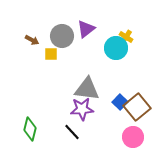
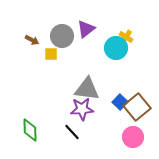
green diamond: moved 1 px down; rotated 15 degrees counterclockwise
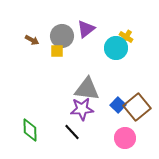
yellow square: moved 6 px right, 3 px up
blue square: moved 2 px left, 3 px down
pink circle: moved 8 px left, 1 px down
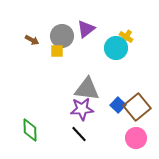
black line: moved 7 px right, 2 px down
pink circle: moved 11 px right
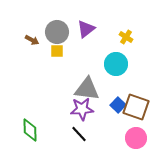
gray circle: moved 5 px left, 4 px up
cyan circle: moved 16 px down
brown square: moved 1 px left; rotated 32 degrees counterclockwise
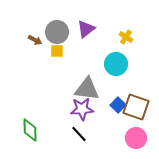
brown arrow: moved 3 px right
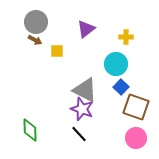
gray circle: moved 21 px left, 10 px up
yellow cross: rotated 32 degrees counterclockwise
gray triangle: moved 2 px left, 1 px down; rotated 20 degrees clockwise
blue square: moved 3 px right, 18 px up
purple star: rotated 25 degrees clockwise
